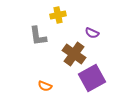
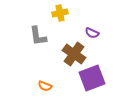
yellow cross: moved 2 px right, 2 px up
purple square: rotated 8 degrees clockwise
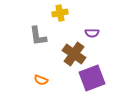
purple semicircle: rotated 24 degrees counterclockwise
orange semicircle: moved 4 px left, 6 px up
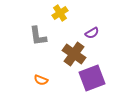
yellow cross: rotated 21 degrees counterclockwise
purple semicircle: rotated 32 degrees counterclockwise
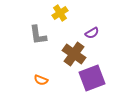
gray L-shape: moved 1 px up
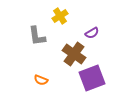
yellow cross: moved 3 px down
gray L-shape: moved 1 px left, 1 px down
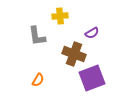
yellow cross: rotated 28 degrees clockwise
brown cross: rotated 15 degrees counterclockwise
orange semicircle: moved 3 px left; rotated 80 degrees counterclockwise
